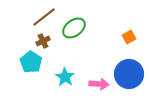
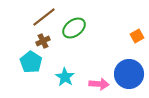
orange square: moved 8 px right, 1 px up
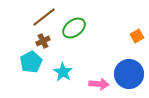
cyan pentagon: rotated 10 degrees clockwise
cyan star: moved 2 px left, 5 px up
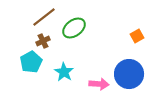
cyan star: moved 1 px right
